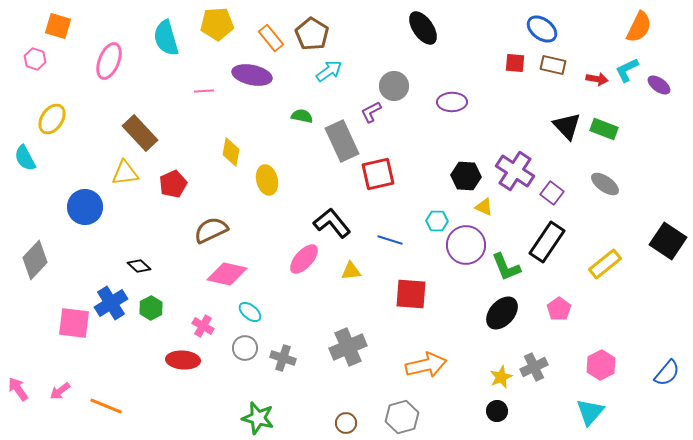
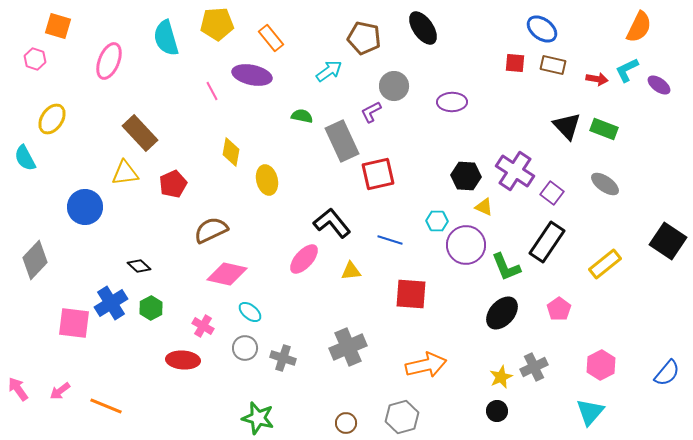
brown pentagon at (312, 34): moved 52 px right, 4 px down; rotated 20 degrees counterclockwise
pink line at (204, 91): moved 8 px right; rotated 66 degrees clockwise
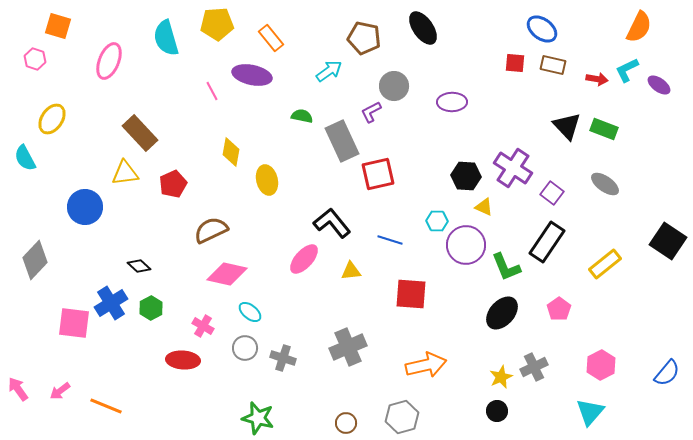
purple cross at (515, 171): moved 2 px left, 3 px up
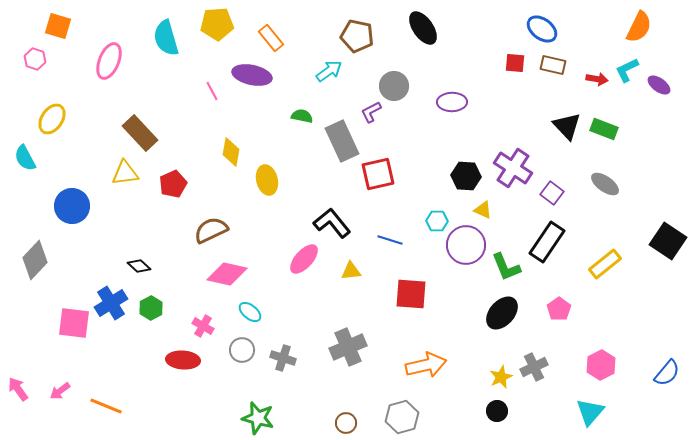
brown pentagon at (364, 38): moved 7 px left, 2 px up
blue circle at (85, 207): moved 13 px left, 1 px up
yellow triangle at (484, 207): moved 1 px left, 3 px down
gray circle at (245, 348): moved 3 px left, 2 px down
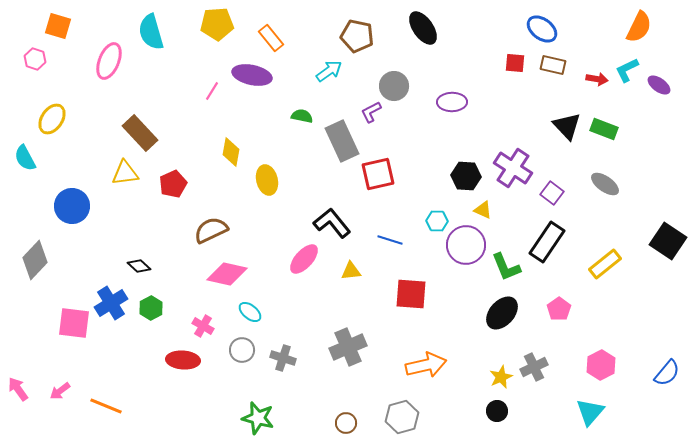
cyan semicircle at (166, 38): moved 15 px left, 6 px up
pink line at (212, 91): rotated 60 degrees clockwise
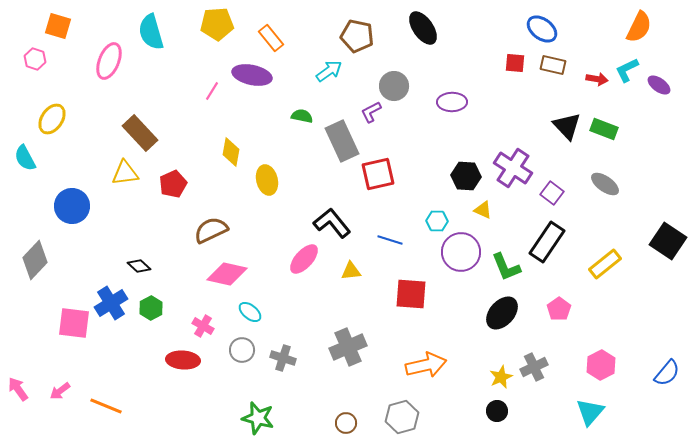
purple circle at (466, 245): moved 5 px left, 7 px down
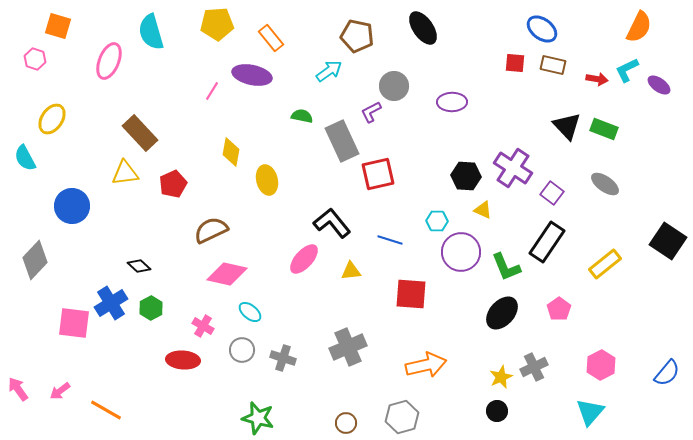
orange line at (106, 406): moved 4 px down; rotated 8 degrees clockwise
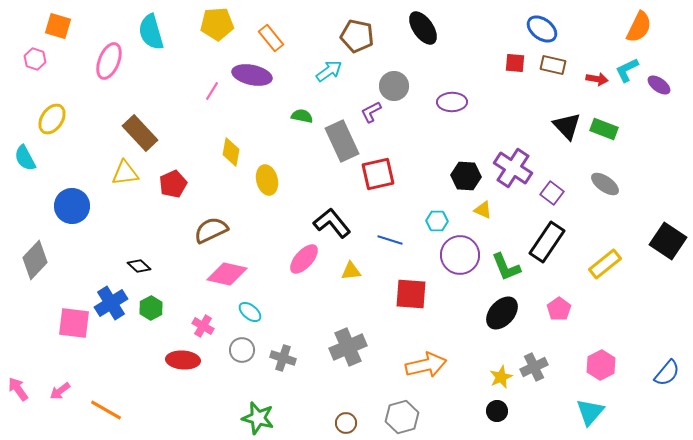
purple circle at (461, 252): moved 1 px left, 3 px down
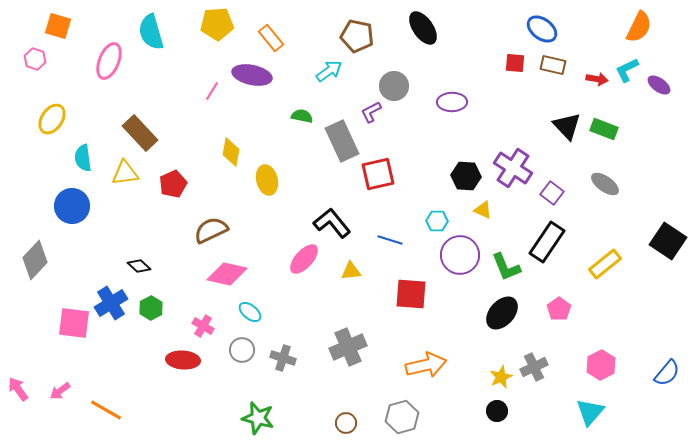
cyan semicircle at (25, 158): moved 58 px right; rotated 20 degrees clockwise
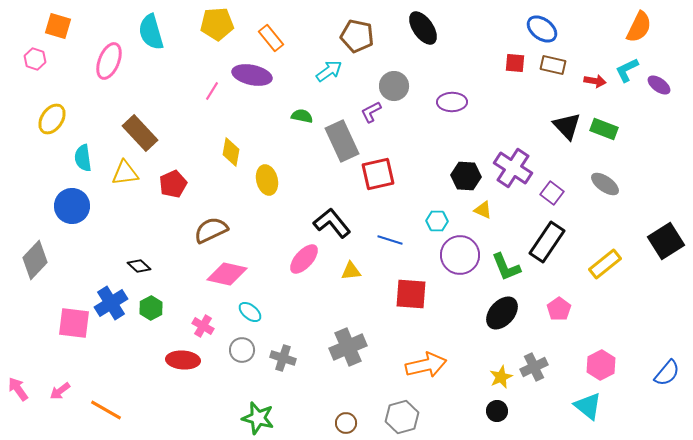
red arrow at (597, 79): moved 2 px left, 2 px down
black square at (668, 241): moved 2 px left; rotated 24 degrees clockwise
cyan triangle at (590, 412): moved 2 px left, 6 px up; rotated 32 degrees counterclockwise
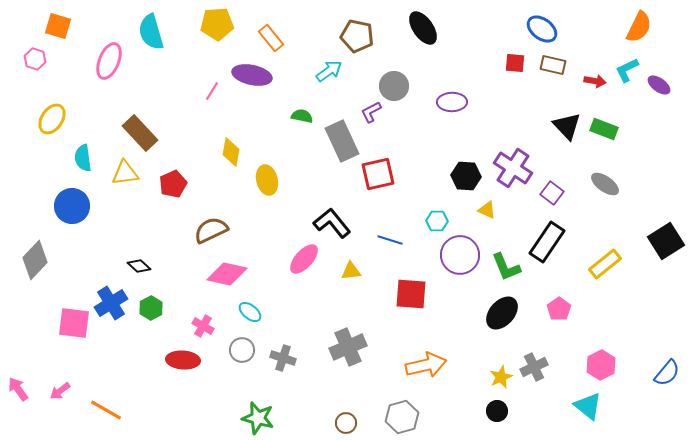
yellow triangle at (483, 210): moved 4 px right
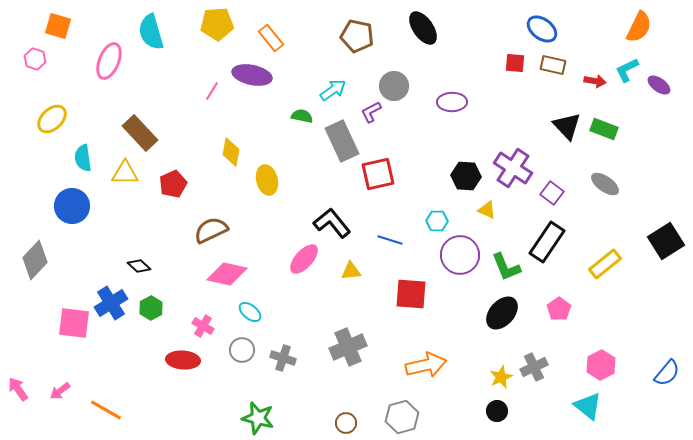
cyan arrow at (329, 71): moved 4 px right, 19 px down
yellow ellipse at (52, 119): rotated 12 degrees clockwise
yellow triangle at (125, 173): rotated 8 degrees clockwise
